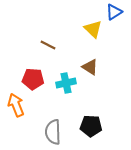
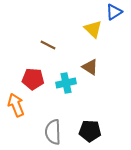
black pentagon: moved 1 px left, 5 px down
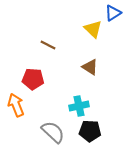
blue triangle: moved 1 px left, 1 px down
cyan cross: moved 13 px right, 23 px down
gray semicircle: rotated 135 degrees clockwise
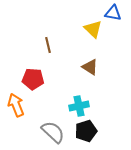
blue triangle: rotated 42 degrees clockwise
brown line: rotated 49 degrees clockwise
black pentagon: moved 4 px left; rotated 20 degrees counterclockwise
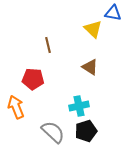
orange arrow: moved 2 px down
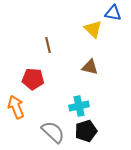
brown triangle: rotated 18 degrees counterclockwise
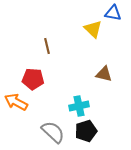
brown line: moved 1 px left, 1 px down
brown triangle: moved 14 px right, 7 px down
orange arrow: moved 5 px up; rotated 40 degrees counterclockwise
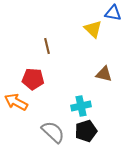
cyan cross: moved 2 px right
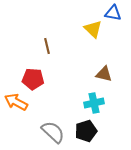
cyan cross: moved 13 px right, 3 px up
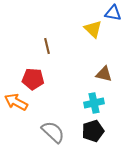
black pentagon: moved 7 px right
